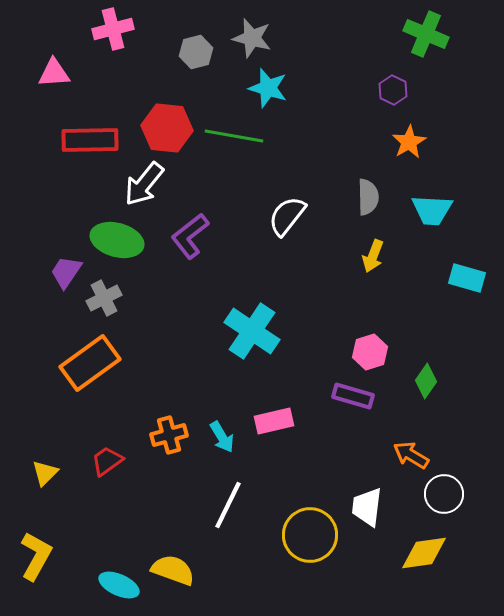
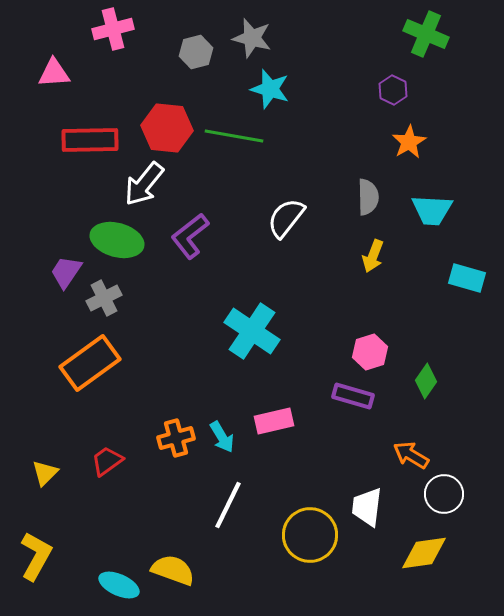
cyan star: moved 2 px right, 1 px down
white semicircle: moved 1 px left, 2 px down
orange cross: moved 7 px right, 3 px down
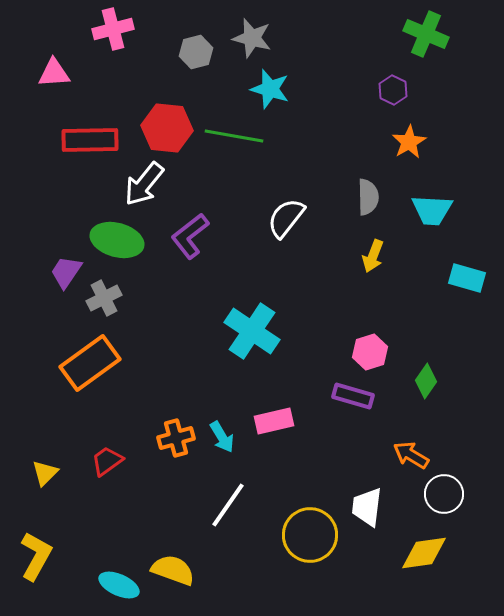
white line: rotated 9 degrees clockwise
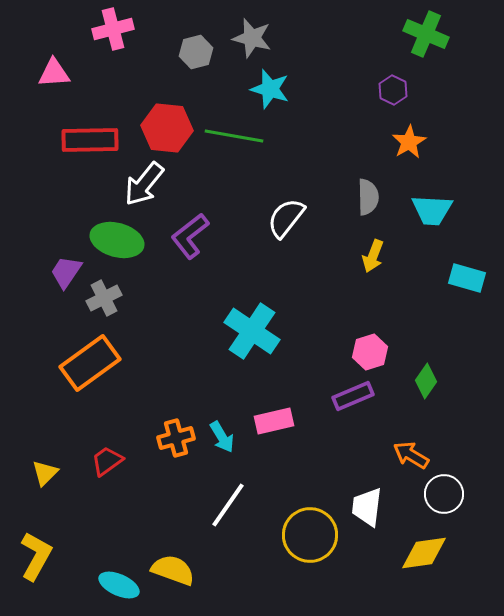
purple rectangle: rotated 39 degrees counterclockwise
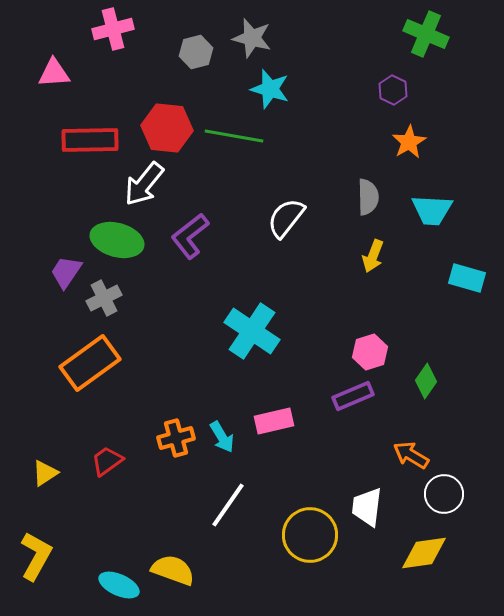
yellow triangle: rotated 12 degrees clockwise
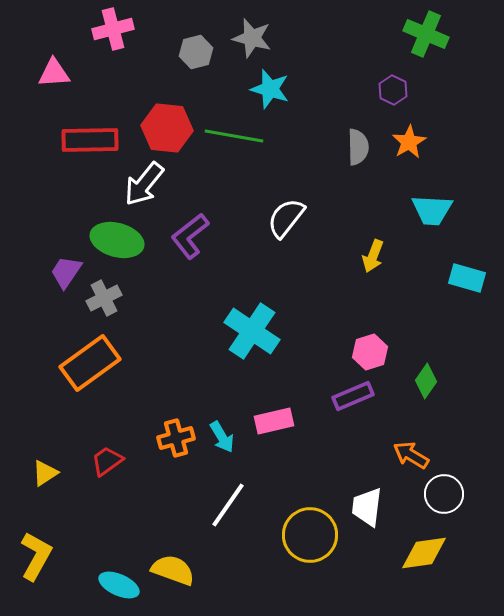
gray semicircle: moved 10 px left, 50 px up
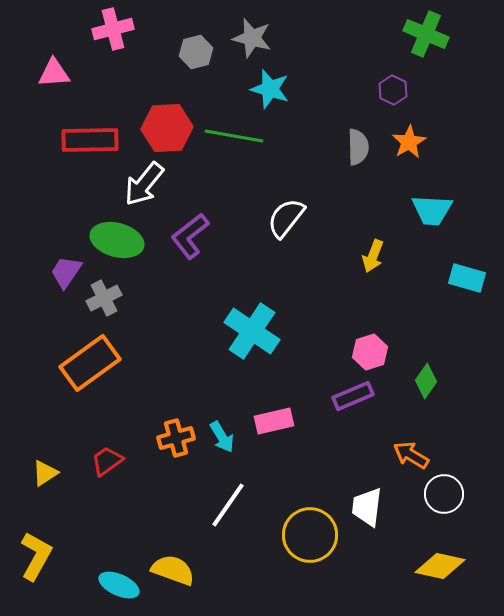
red hexagon: rotated 9 degrees counterclockwise
yellow diamond: moved 16 px right, 13 px down; rotated 21 degrees clockwise
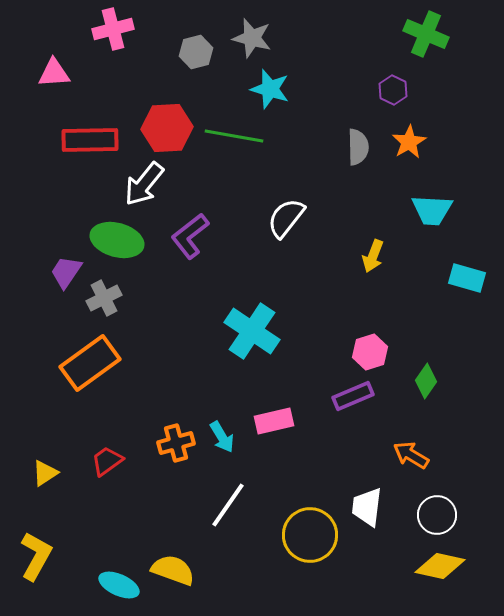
orange cross: moved 5 px down
white circle: moved 7 px left, 21 px down
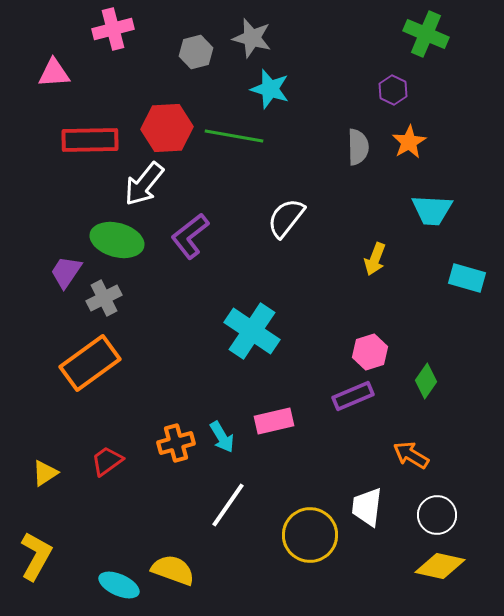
yellow arrow: moved 2 px right, 3 px down
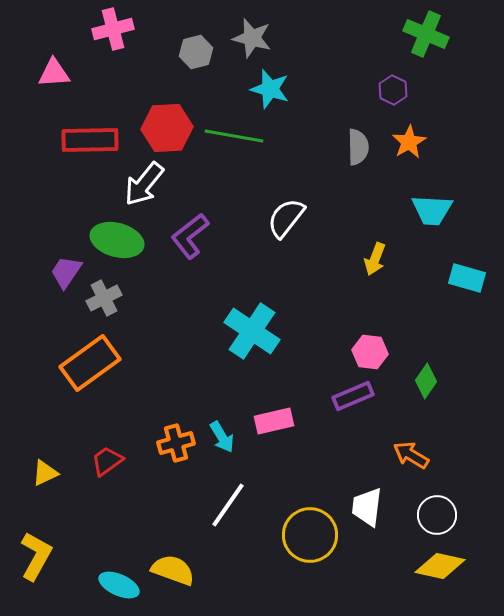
pink hexagon: rotated 24 degrees clockwise
yellow triangle: rotated 8 degrees clockwise
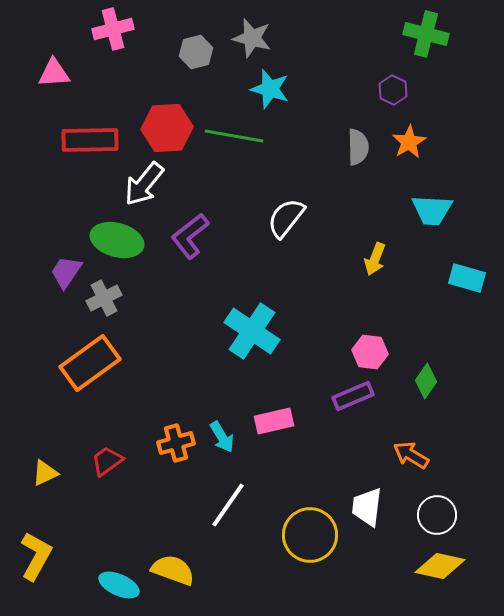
green cross: rotated 9 degrees counterclockwise
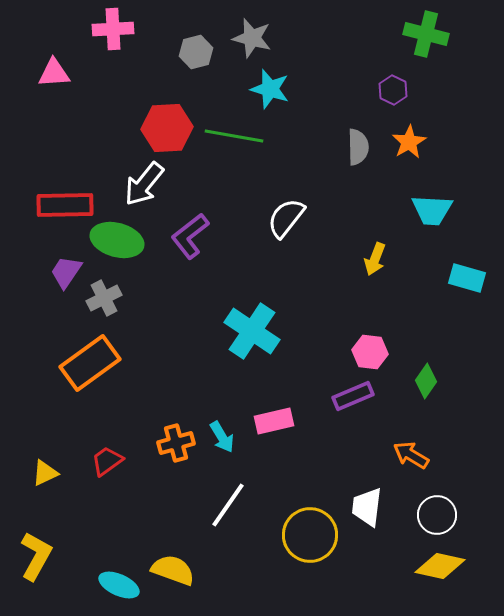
pink cross: rotated 12 degrees clockwise
red rectangle: moved 25 px left, 65 px down
